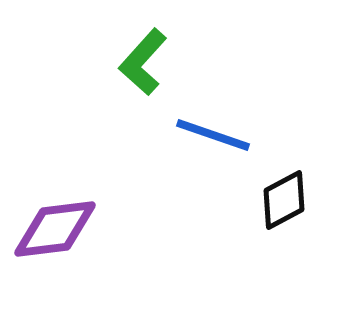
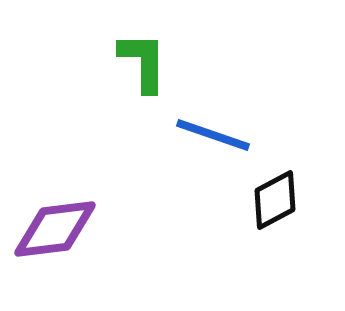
green L-shape: rotated 138 degrees clockwise
black diamond: moved 9 px left
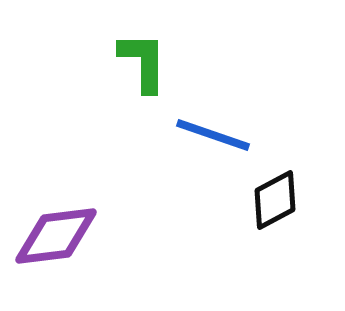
purple diamond: moved 1 px right, 7 px down
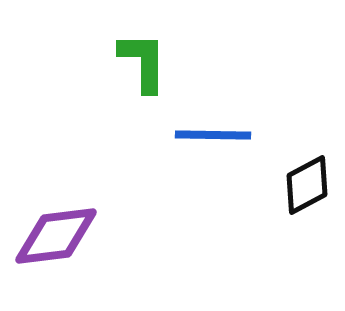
blue line: rotated 18 degrees counterclockwise
black diamond: moved 32 px right, 15 px up
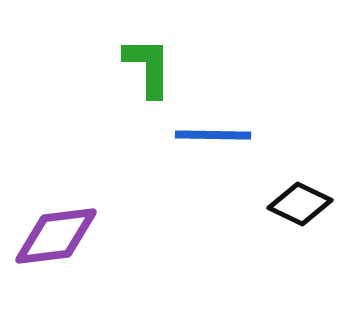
green L-shape: moved 5 px right, 5 px down
black diamond: moved 7 px left, 19 px down; rotated 54 degrees clockwise
